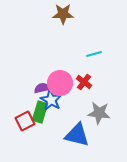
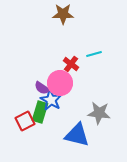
red cross: moved 13 px left, 18 px up
purple semicircle: rotated 133 degrees counterclockwise
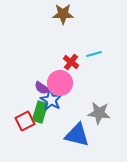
red cross: moved 2 px up
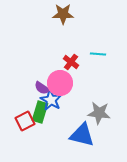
cyan line: moved 4 px right; rotated 21 degrees clockwise
blue triangle: moved 5 px right
